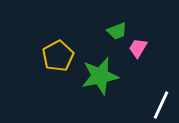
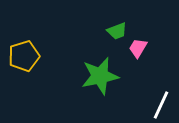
yellow pentagon: moved 34 px left; rotated 12 degrees clockwise
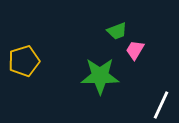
pink trapezoid: moved 3 px left, 2 px down
yellow pentagon: moved 5 px down
green star: rotated 12 degrees clockwise
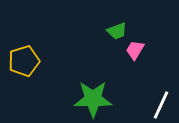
green star: moved 7 px left, 23 px down
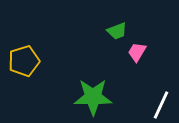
pink trapezoid: moved 2 px right, 2 px down
green star: moved 2 px up
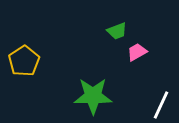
pink trapezoid: rotated 30 degrees clockwise
yellow pentagon: rotated 16 degrees counterclockwise
green star: moved 1 px up
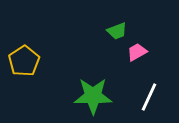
white line: moved 12 px left, 8 px up
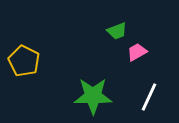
yellow pentagon: rotated 12 degrees counterclockwise
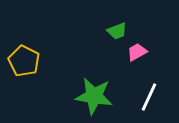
green star: moved 1 px right; rotated 9 degrees clockwise
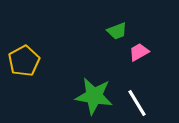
pink trapezoid: moved 2 px right
yellow pentagon: rotated 16 degrees clockwise
white line: moved 12 px left, 6 px down; rotated 56 degrees counterclockwise
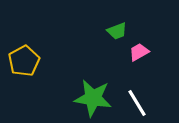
green star: moved 1 px left, 2 px down
